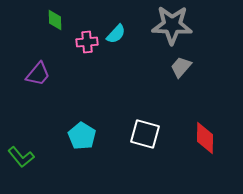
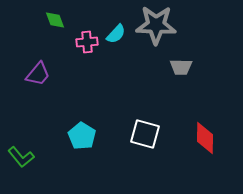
green diamond: rotated 20 degrees counterclockwise
gray star: moved 16 px left
gray trapezoid: rotated 130 degrees counterclockwise
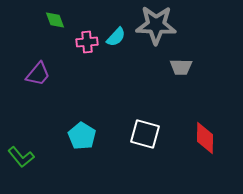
cyan semicircle: moved 3 px down
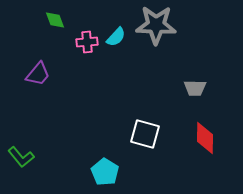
gray trapezoid: moved 14 px right, 21 px down
cyan pentagon: moved 23 px right, 36 px down
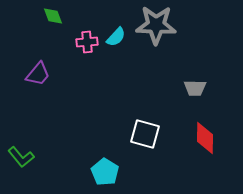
green diamond: moved 2 px left, 4 px up
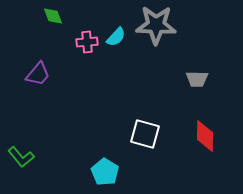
gray trapezoid: moved 2 px right, 9 px up
red diamond: moved 2 px up
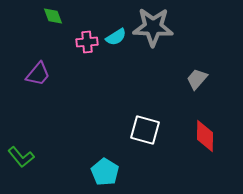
gray star: moved 3 px left, 2 px down
cyan semicircle: rotated 15 degrees clockwise
gray trapezoid: rotated 130 degrees clockwise
white square: moved 4 px up
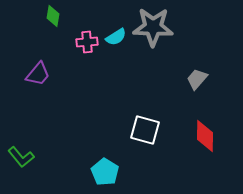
green diamond: rotated 30 degrees clockwise
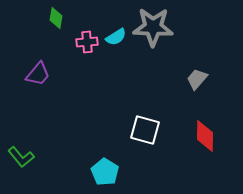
green diamond: moved 3 px right, 2 px down
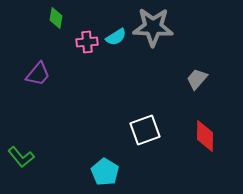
white square: rotated 36 degrees counterclockwise
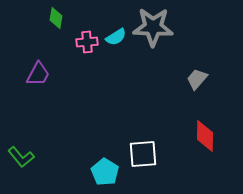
purple trapezoid: rotated 12 degrees counterclockwise
white square: moved 2 px left, 24 px down; rotated 16 degrees clockwise
